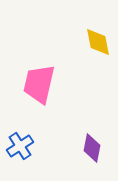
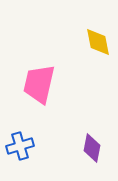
blue cross: rotated 16 degrees clockwise
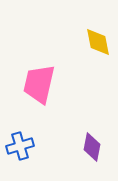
purple diamond: moved 1 px up
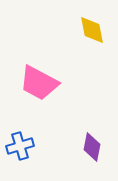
yellow diamond: moved 6 px left, 12 px up
pink trapezoid: moved 1 px up; rotated 75 degrees counterclockwise
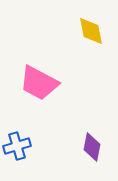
yellow diamond: moved 1 px left, 1 px down
blue cross: moved 3 px left
